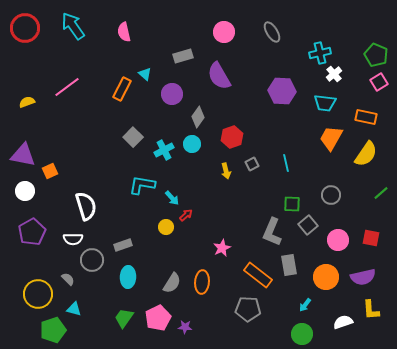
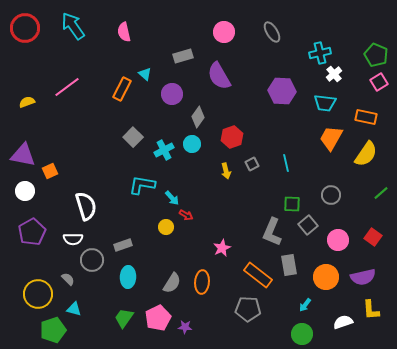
red arrow at (186, 215): rotated 72 degrees clockwise
red square at (371, 238): moved 2 px right, 1 px up; rotated 24 degrees clockwise
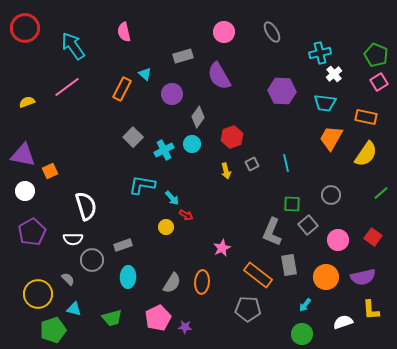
cyan arrow at (73, 26): moved 20 px down
green trapezoid at (124, 318): moved 12 px left; rotated 140 degrees counterclockwise
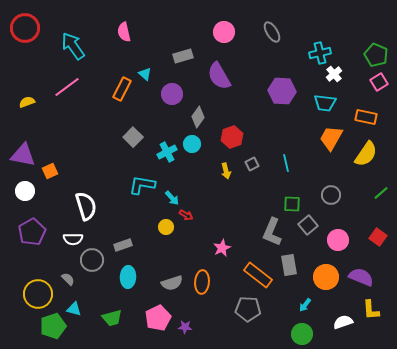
cyan cross at (164, 150): moved 3 px right, 2 px down
red square at (373, 237): moved 5 px right
purple semicircle at (363, 277): moved 2 px left; rotated 145 degrees counterclockwise
gray semicircle at (172, 283): rotated 40 degrees clockwise
green pentagon at (53, 330): moved 4 px up
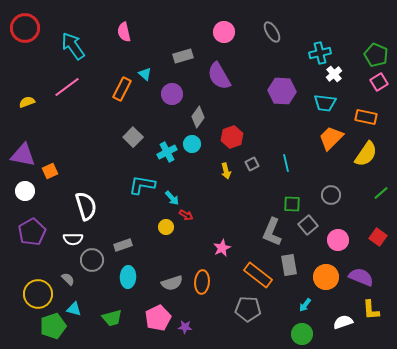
orange trapezoid at (331, 138): rotated 16 degrees clockwise
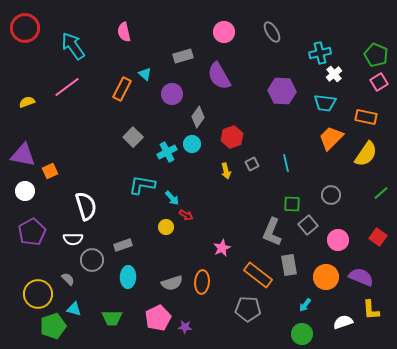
green trapezoid at (112, 318): rotated 15 degrees clockwise
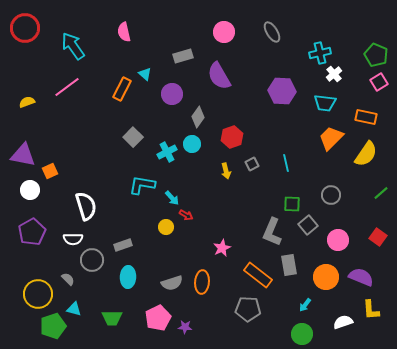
white circle at (25, 191): moved 5 px right, 1 px up
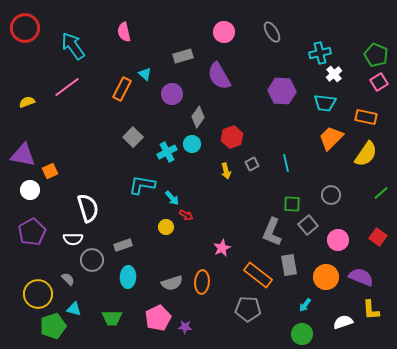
white semicircle at (86, 206): moved 2 px right, 2 px down
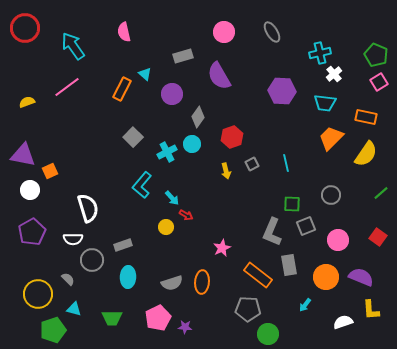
cyan L-shape at (142, 185): rotated 60 degrees counterclockwise
gray square at (308, 225): moved 2 px left, 1 px down; rotated 18 degrees clockwise
green pentagon at (53, 326): moved 4 px down
green circle at (302, 334): moved 34 px left
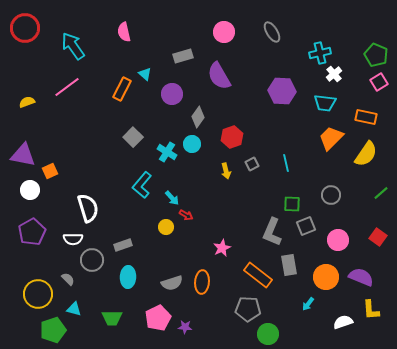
cyan cross at (167, 152): rotated 30 degrees counterclockwise
cyan arrow at (305, 305): moved 3 px right, 1 px up
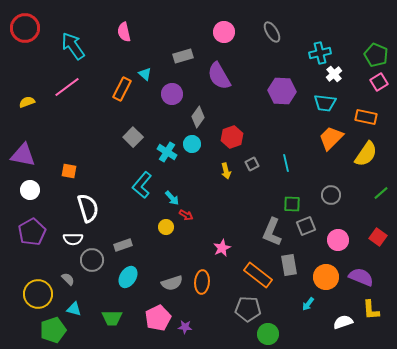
orange square at (50, 171): moved 19 px right; rotated 35 degrees clockwise
cyan ellipse at (128, 277): rotated 30 degrees clockwise
